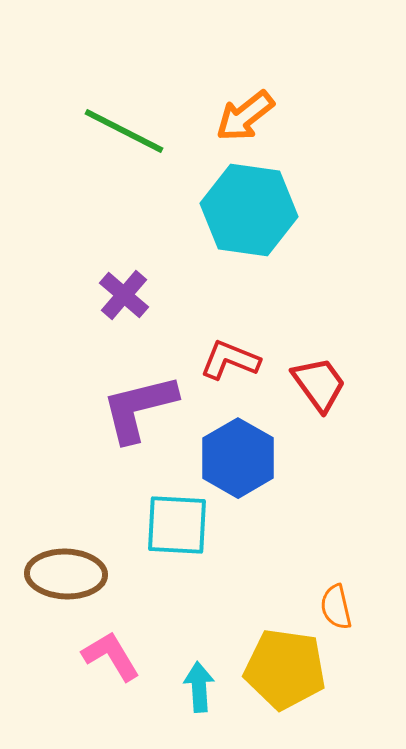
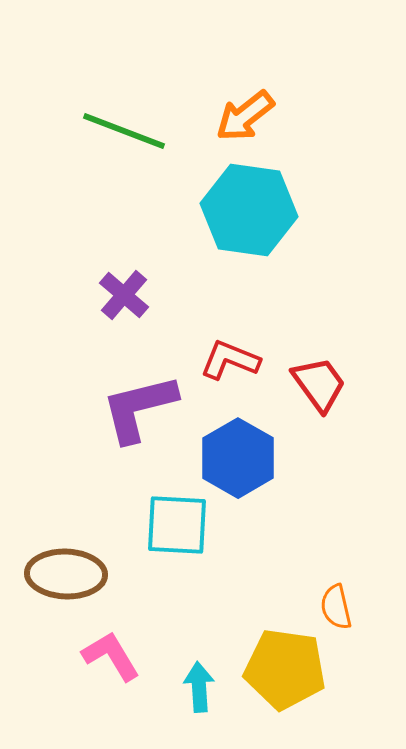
green line: rotated 6 degrees counterclockwise
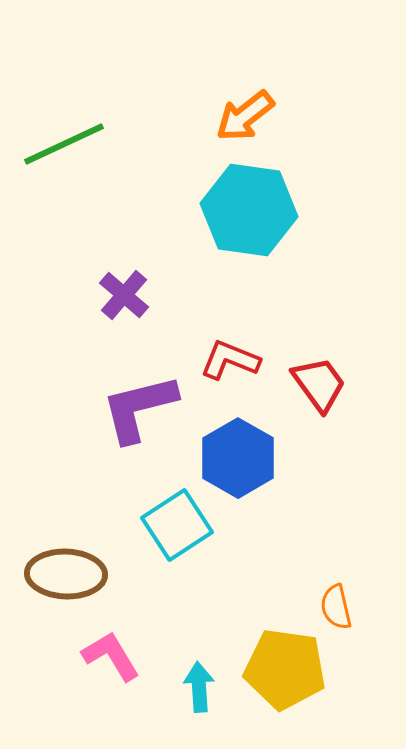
green line: moved 60 px left, 13 px down; rotated 46 degrees counterclockwise
cyan square: rotated 36 degrees counterclockwise
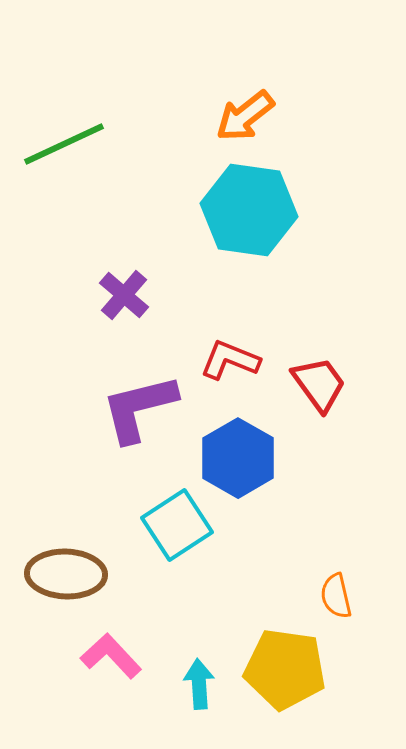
orange semicircle: moved 11 px up
pink L-shape: rotated 12 degrees counterclockwise
cyan arrow: moved 3 px up
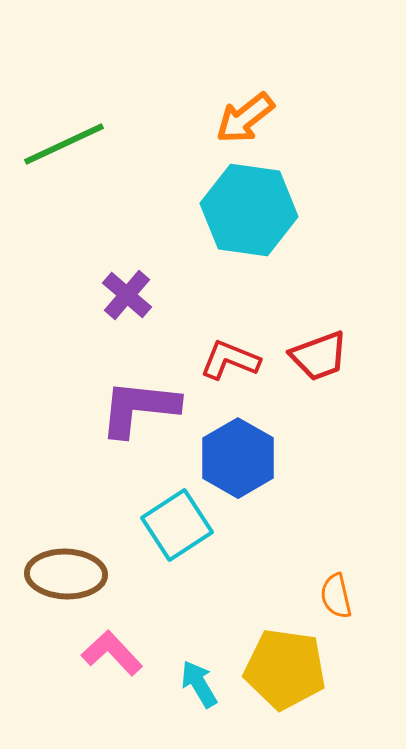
orange arrow: moved 2 px down
purple cross: moved 3 px right
red trapezoid: moved 28 px up; rotated 106 degrees clockwise
purple L-shape: rotated 20 degrees clockwise
pink L-shape: moved 1 px right, 3 px up
cyan arrow: rotated 27 degrees counterclockwise
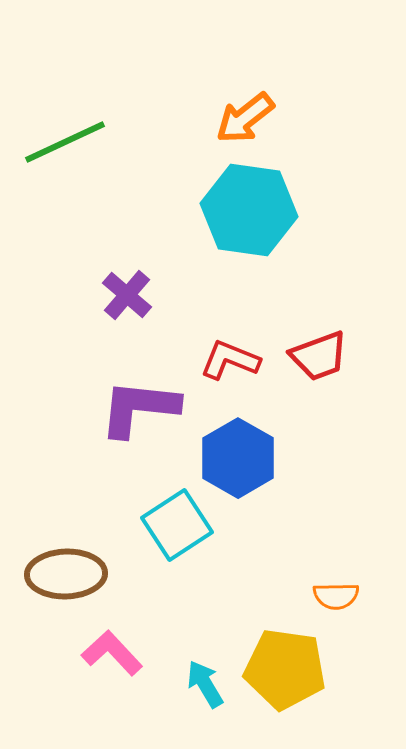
green line: moved 1 px right, 2 px up
brown ellipse: rotated 4 degrees counterclockwise
orange semicircle: rotated 78 degrees counterclockwise
cyan arrow: moved 6 px right
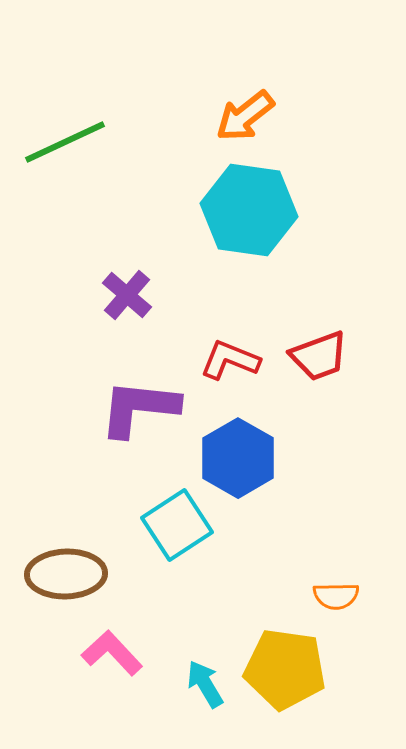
orange arrow: moved 2 px up
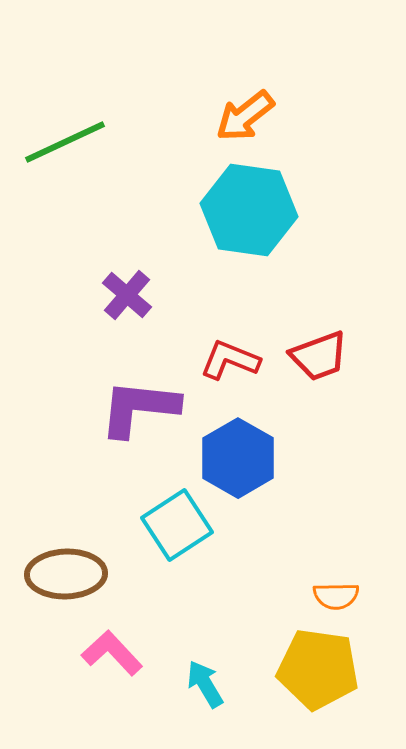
yellow pentagon: moved 33 px right
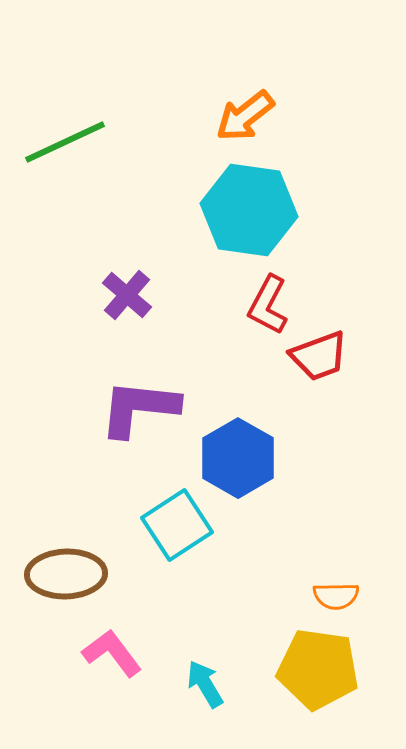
red L-shape: moved 38 px right, 55 px up; rotated 84 degrees counterclockwise
pink L-shape: rotated 6 degrees clockwise
